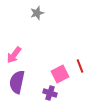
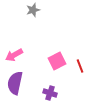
gray star: moved 4 px left, 3 px up
pink arrow: rotated 24 degrees clockwise
pink square: moved 3 px left, 13 px up
purple semicircle: moved 2 px left, 1 px down
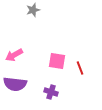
pink square: rotated 36 degrees clockwise
red line: moved 2 px down
purple semicircle: moved 1 px down; rotated 95 degrees counterclockwise
purple cross: moved 1 px right, 1 px up
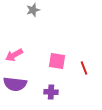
red line: moved 4 px right
purple cross: rotated 16 degrees counterclockwise
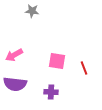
gray star: moved 1 px left, 1 px down; rotated 24 degrees clockwise
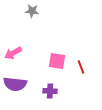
pink arrow: moved 1 px left, 2 px up
red line: moved 3 px left, 1 px up
purple cross: moved 1 px left, 1 px up
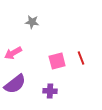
gray star: moved 11 px down
pink square: rotated 24 degrees counterclockwise
red line: moved 9 px up
purple semicircle: rotated 45 degrees counterclockwise
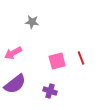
purple cross: rotated 16 degrees clockwise
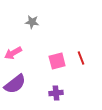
purple cross: moved 6 px right, 2 px down; rotated 24 degrees counterclockwise
